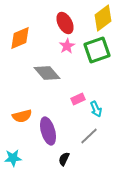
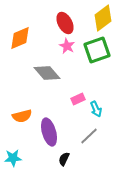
pink star: rotated 14 degrees counterclockwise
purple ellipse: moved 1 px right, 1 px down
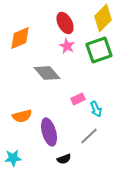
yellow diamond: rotated 8 degrees counterclockwise
green square: moved 2 px right
black semicircle: rotated 136 degrees counterclockwise
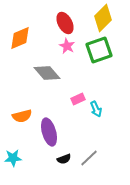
gray line: moved 22 px down
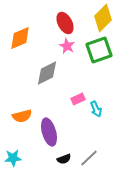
gray diamond: rotated 76 degrees counterclockwise
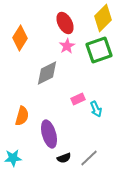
orange diamond: rotated 35 degrees counterclockwise
pink star: rotated 14 degrees clockwise
orange semicircle: rotated 60 degrees counterclockwise
purple ellipse: moved 2 px down
black semicircle: moved 1 px up
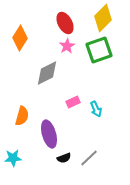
pink rectangle: moved 5 px left, 3 px down
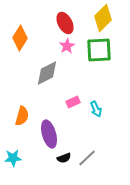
green square: rotated 16 degrees clockwise
gray line: moved 2 px left
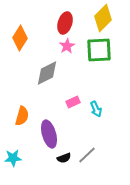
red ellipse: rotated 45 degrees clockwise
gray line: moved 3 px up
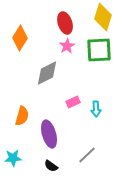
yellow diamond: moved 1 px up; rotated 28 degrees counterclockwise
red ellipse: rotated 35 degrees counterclockwise
cyan arrow: rotated 21 degrees clockwise
black semicircle: moved 13 px left, 8 px down; rotated 56 degrees clockwise
